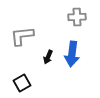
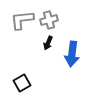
gray cross: moved 28 px left, 3 px down; rotated 12 degrees counterclockwise
gray L-shape: moved 16 px up
black arrow: moved 14 px up
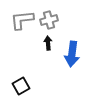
black arrow: rotated 152 degrees clockwise
black square: moved 1 px left, 3 px down
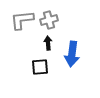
black square: moved 19 px right, 19 px up; rotated 24 degrees clockwise
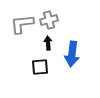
gray L-shape: moved 4 px down
